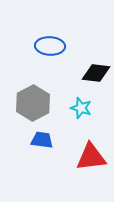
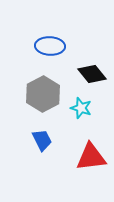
black diamond: moved 4 px left, 1 px down; rotated 44 degrees clockwise
gray hexagon: moved 10 px right, 9 px up
blue trapezoid: rotated 55 degrees clockwise
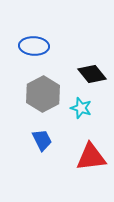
blue ellipse: moved 16 px left
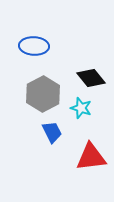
black diamond: moved 1 px left, 4 px down
blue trapezoid: moved 10 px right, 8 px up
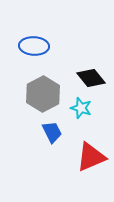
red triangle: rotated 16 degrees counterclockwise
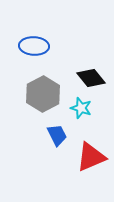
blue trapezoid: moved 5 px right, 3 px down
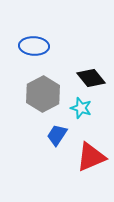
blue trapezoid: rotated 120 degrees counterclockwise
